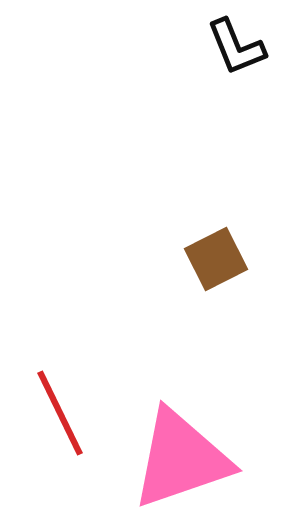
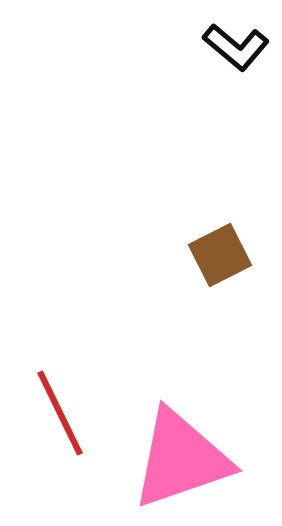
black L-shape: rotated 28 degrees counterclockwise
brown square: moved 4 px right, 4 px up
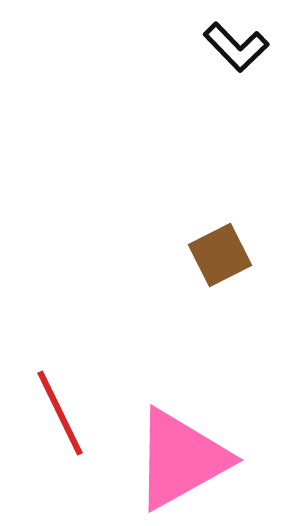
black L-shape: rotated 6 degrees clockwise
pink triangle: rotated 10 degrees counterclockwise
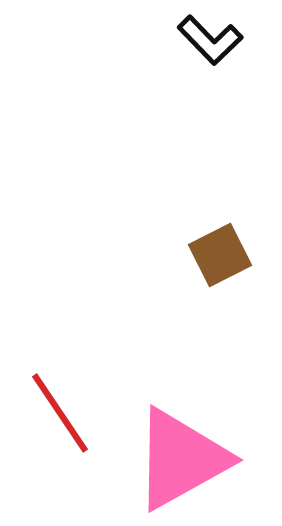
black L-shape: moved 26 px left, 7 px up
red line: rotated 8 degrees counterclockwise
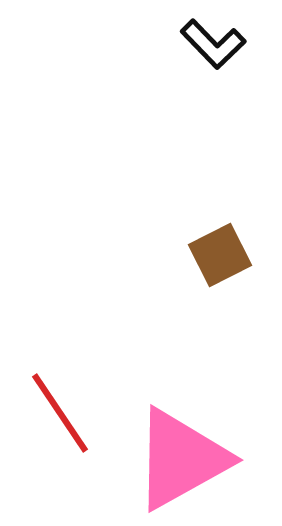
black L-shape: moved 3 px right, 4 px down
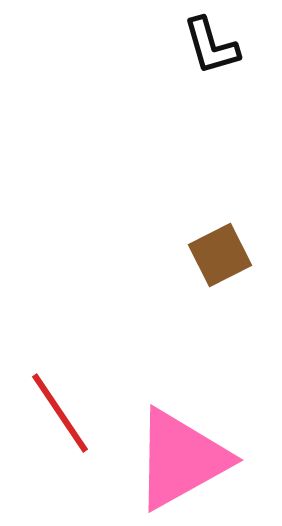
black L-shape: moved 2 px left, 2 px down; rotated 28 degrees clockwise
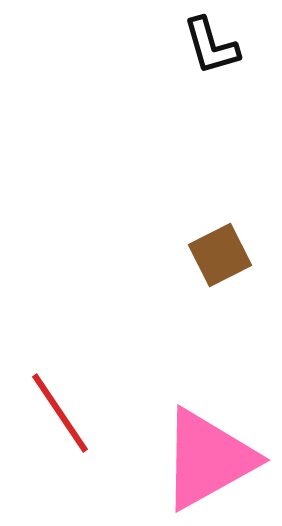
pink triangle: moved 27 px right
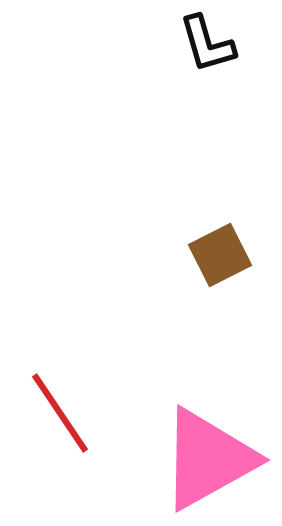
black L-shape: moved 4 px left, 2 px up
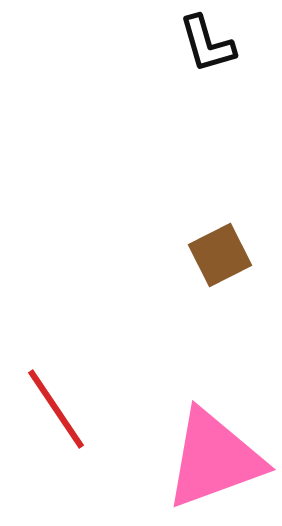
red line: moved 4 px left, 4 px up
pink triangle: moved 6 px right; rotated 9 degrees clockwise
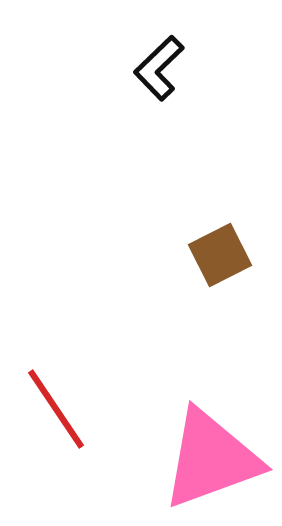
black L-shape: moved 48 px left, 24 px down; rotated 62 degrees clockwise
pink triangle: moved 3 px left
